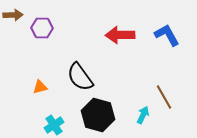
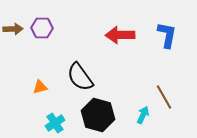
brown arrow: moved 14 px down
blue L-shape: rotated 40 degrees clockwise
cyan cross: moved 1 px right, 2 px up
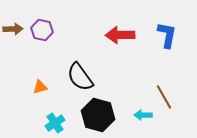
purple hexagon: moved 2 px down; rotated 10 degrees clockwise
cyan arrow: rotated 114 degrees counterclockwise
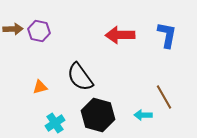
purple hexagon: moved 3 px left, 1 px down
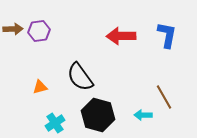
purple hexagon: rotated 20 degrees counterclockwise
red arrow: moved 1 px right, 1 px down
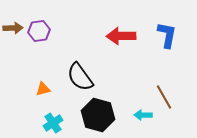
brown arrow: moved 1 px up
orange triangle: moved 3 px right, 2 px down
cyan cross: moved 2 px left
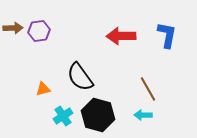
brown line: moved 16 px left, 8 px up
cyan cross: moved 10 px right, 7 px up
